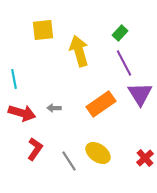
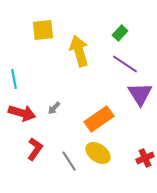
purple line: moved 1 px right, 1 px down; rotated 28 degrees counterclockwise
orange rectangle: moved 2 px left, 15 px down
gray arrow: rotated 48 degrees counterclockwise
red cross: rotated 18 degrees clockwise
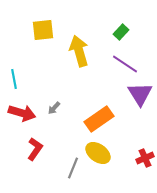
green rectangle: moved 1 px right, 1 px up
gray line: moved 4 px right, 7 px down; rotated 55 degrees clockwise
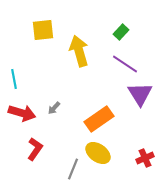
gray line: moved 1 px down
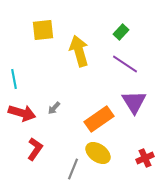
purple triangle: moved 6 px left, 8 px down
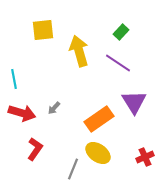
purple line: moved 7 px left, 1 px up
red cross: moved 1 px up
